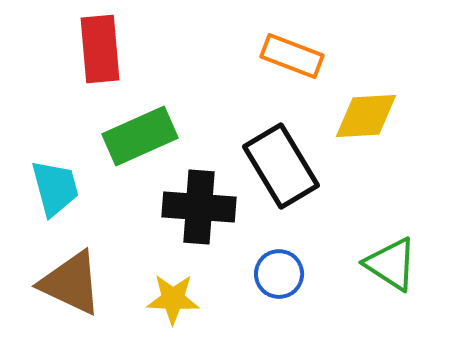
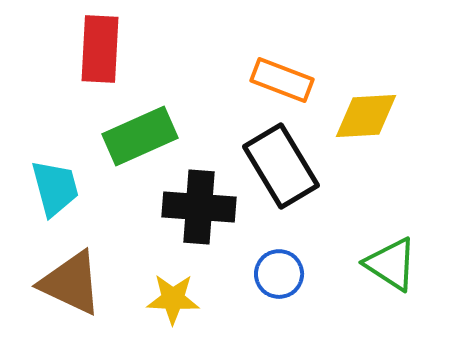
red rectangle: rotated 8 degrees clockwise
orange rectangle: moved 10 px left, 24 px down
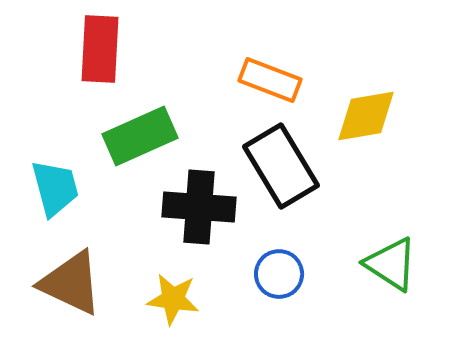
orange rectangle: moved 12 px left
yellow diamond: rotated 6 degrees counterclockwise
yellow star: rotated 6 degrees clockwise
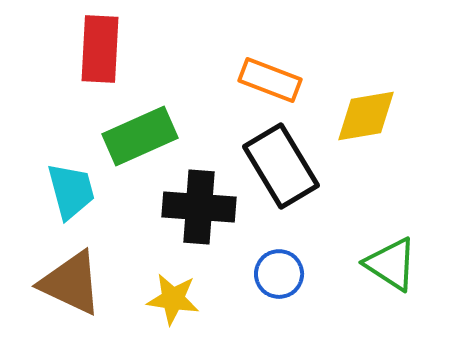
cyan trapezoid: moved 16 px right, 3 px down
